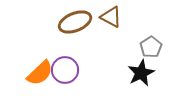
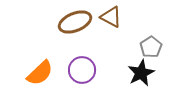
purple circle: moved 17 px right
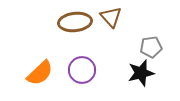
brown triangle: rotated 20 degrees clockwise
brown ellipse: rotated 16 degrees clockwise
gray pentagon: rotated 25 degrees clockwise
black star: rotated 12 degrees clockwise
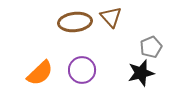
gray pentagon: rotated 15 degrees counterclockwise
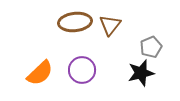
brown triangle: moved 1 px left, 8 px down; rotated 20 degrees clockwise
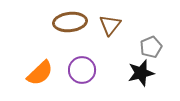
brown ellipse: moved 5 px left
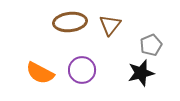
gray pentagon: moved 2 px up
orange semicircle: rotated 72 degrees clockwise
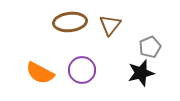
gray pentagon: moved 1 px left, 2 px down
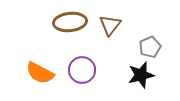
black star: moved 2 px down
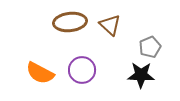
brown triangle: rotated 25 degrees counterclockwise
black star: rotated 16 degrees clockwise
